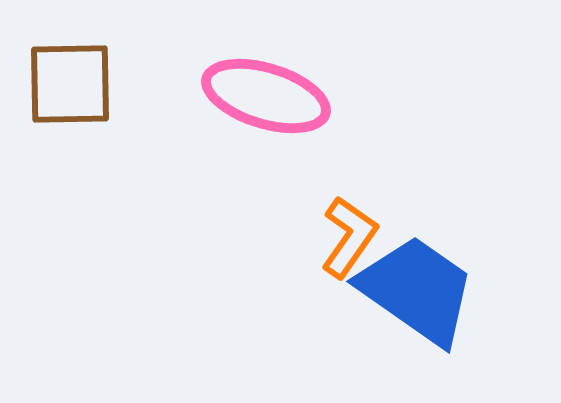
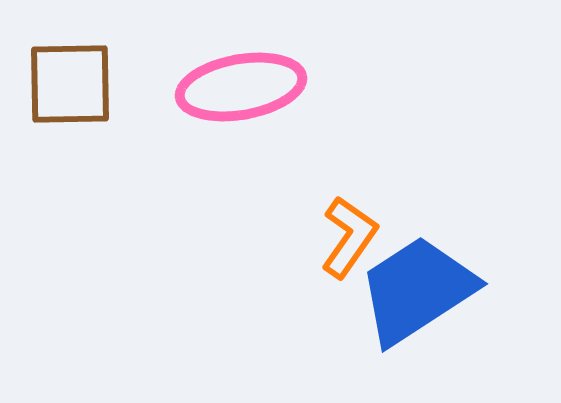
pink ellipse: moved 25 px left, 9 px up; rotated 27 degrees counterclockwise
blue trapezoid: rotated 68 degrees counterclockwise
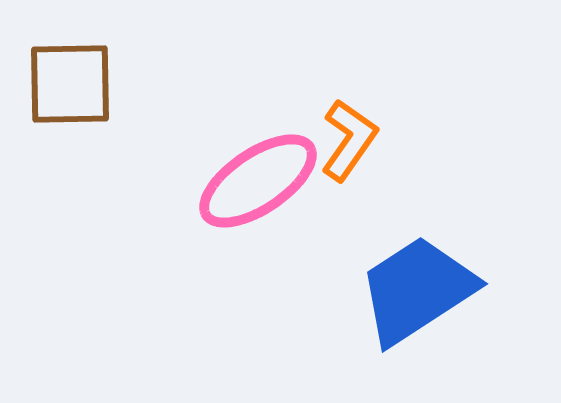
pink ellipse: moved 17 px right, 94 px down; rotated 24 degrees counterclockwise
orange L-shape: moved 97 px up
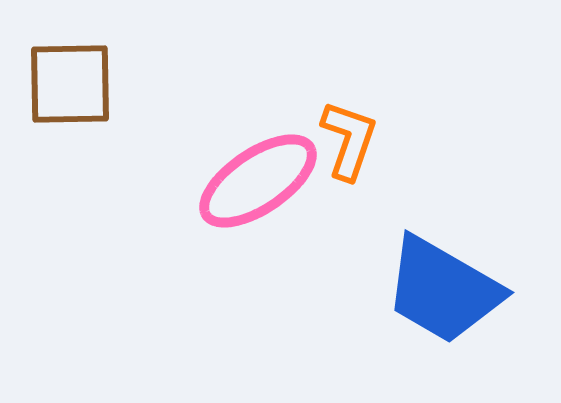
orange L-shape: rotated 16 degrees counterclockwise
blue trapezoid: moved 26 px right; rotated 117 degrees counterclockwise
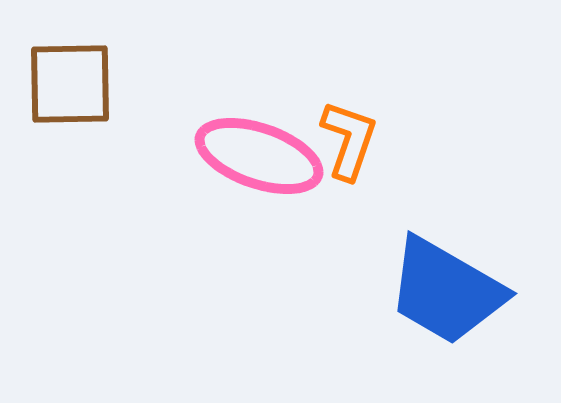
pink ellipse: moved 1 px right, 25 px up; rotated 53 degrees clockwise
blue trapezoid: moved 3 px right, 1 px down
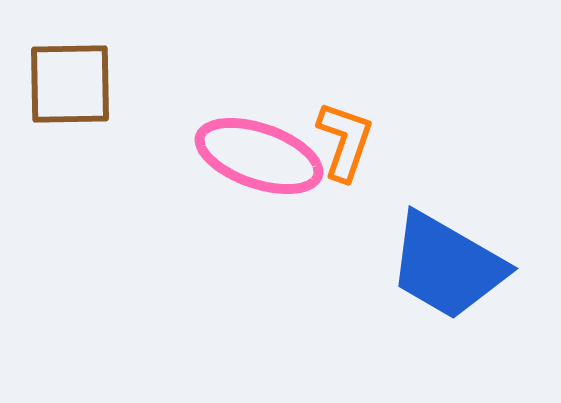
orange L-shape: moved 4 px left, 1 px down
blue trapezoid: moved 1 px right, 25 px up
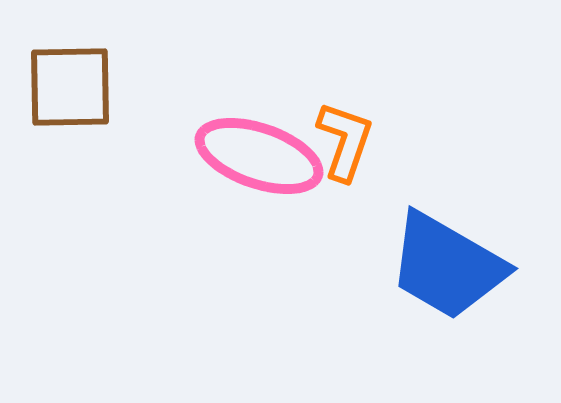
brown square: moved 3 px down
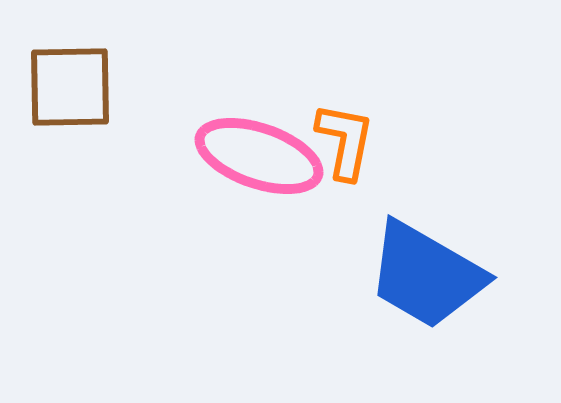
orange L-shape: rotated 8 degrees counterclockwise
blue trapezoid: moved 21 px left, 9 px down
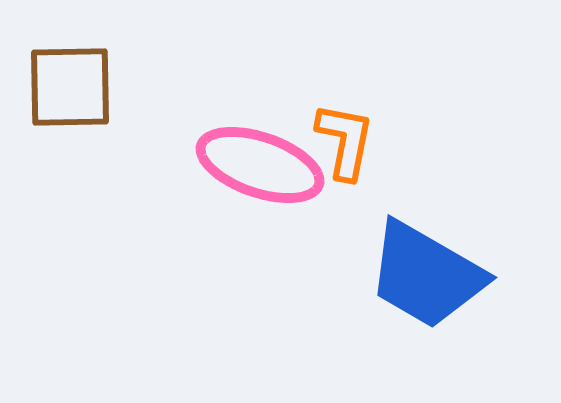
pink ellipse: moved 1 px right, 9 px down
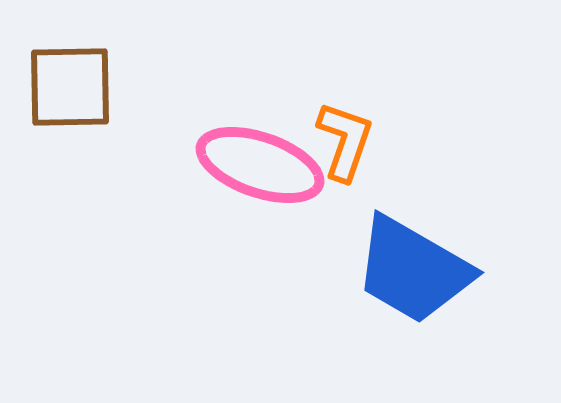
orange L-shape: rotated 8 degrees clockwise
blue trapezoid: moved 13 px left, 5 px up
